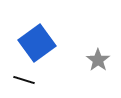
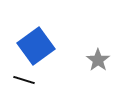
blue square: moved 1 px left, 3 px down
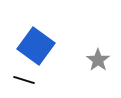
blue square: rotated 18 degrees counterclockwise
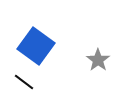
black line: moved 2 px down; rotated 20 degrees clockwise
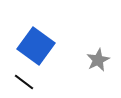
gray star: rotated 10 degrees clockwise
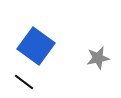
gray star: moved 2 px up; rotated 15 degrees clockwise
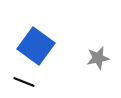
black line: rotated 15 degrees counterclockwise
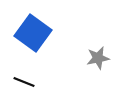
blue square: moved 3 px left, 13 px up
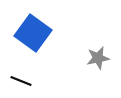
black line: moved 3 px left, 1 px up
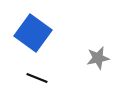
black line: moved 16 px right, 3 px up
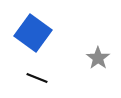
gray star: rotated 25 degrees counterclockwise
